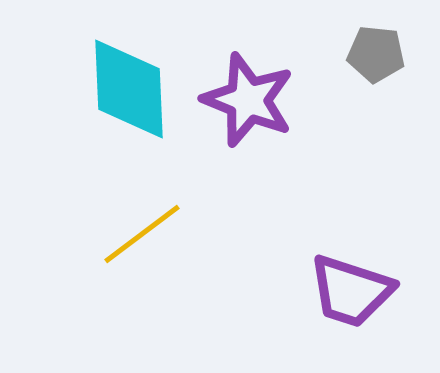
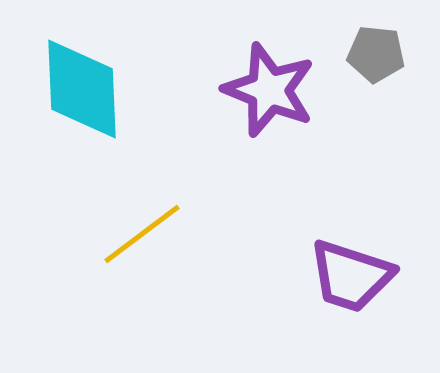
cyan diamond: moved 47 px left
purple star: moved 21 px right, 10 px up
purple trapezoid: moved 15 px up
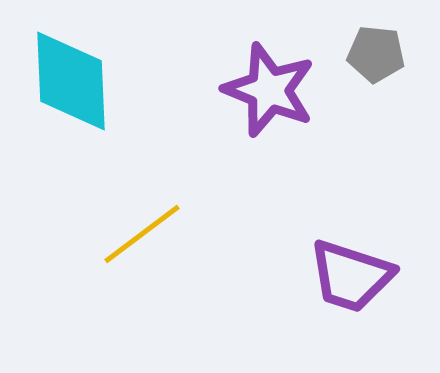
cyan diamond: moved 11 px left, 8 px up
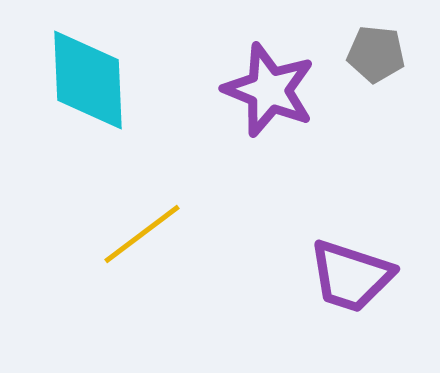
cyan diamond: moved 17 px right, 1 px up
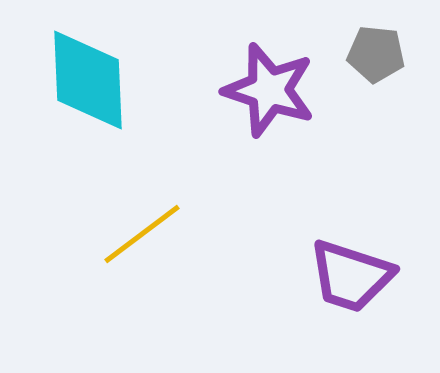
purple star: rotated 4 degrees counterclockwise
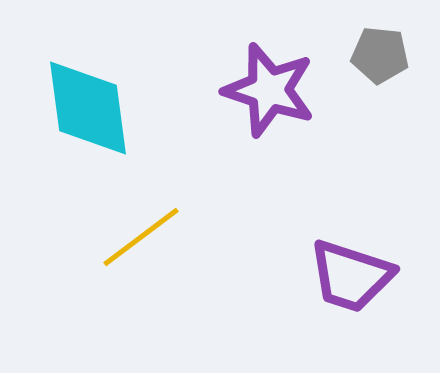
gray pentagon: moved 4 px right, 1 px down
cyan diamond: moved 28 px down; rotated 5 degrees counterclockwise
yellow line: moved 1 px left, 3 px down
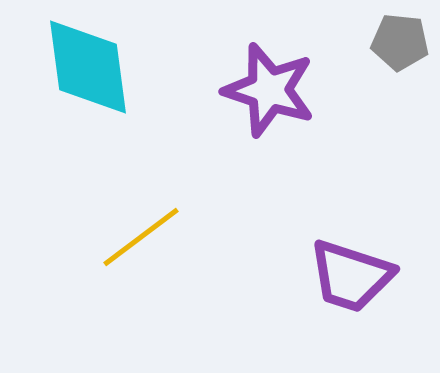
gray pentagon: moved 20 px right, 13 px up
cyan diamond: moved 41 px up
